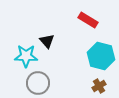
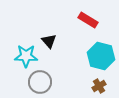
black triangle: moved 2 px right
gray circle: moved 2 px right, 1 px up
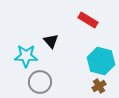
black triangle: moved 2 px right
cyan hexagon: moved 5 px down
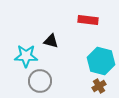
red rectangle: rotated 24 degrees counterclockwise
black triangle: rotated 35 degrees counterclockwise
gray circle: moved 1 px up
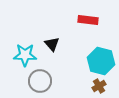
black triangle: moved 1 px right, 3 px down; rotated 35 degrees clockwise
cyan star: moved 1 px left, 1 px up
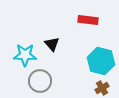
brown cross: moved 3 px right, 2 px down
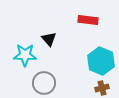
black triangle: moved 3 px left, 5 px up
cyan hexagon: rotated 8 degrees clockwise
gray circle: moved 4 px right, 2 px down
brown cross: rotated 16 degrees clockwise
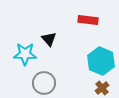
cyan star: moved 1 px up
brown cross: rotated 24 degrees counterclockwise
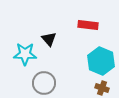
red rectangle: moved 5 px down
brown cross: rotated 32 degrees counterclockwise
